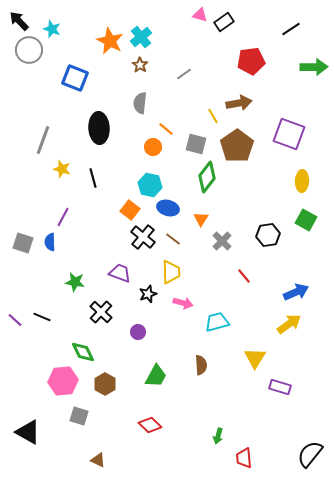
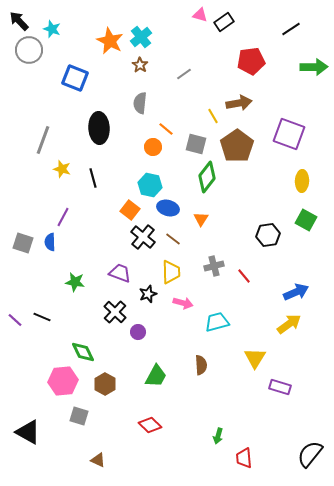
gray cross at (222, 241): moved 8 px left, 25 px down; rotated 30 degrees clockwise
black cross at (101, 312): moved 14 px right
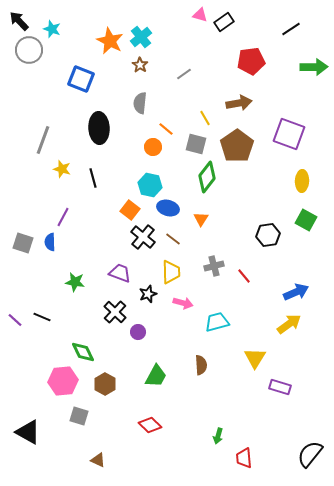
blue square at (75, 78): moved 6 px right, 1 px down
yellow line at (213, 116): moved 8 px left, 2 px down
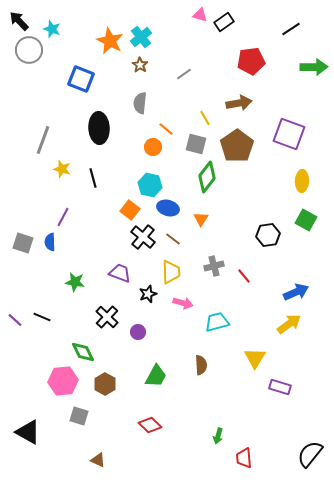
black cross at (115, 312): moved 8 px left, 5 px down
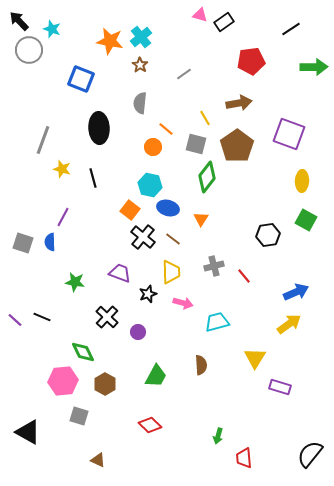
orange star at (110, 41): rotated 16 degrees counterclockwise
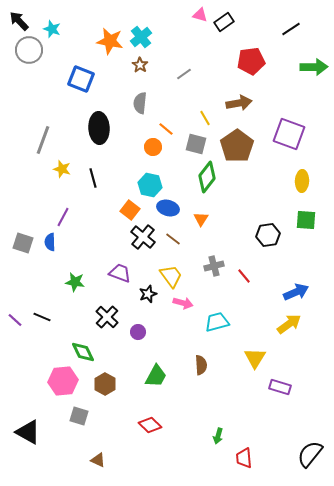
green square at (306, 220): rotated 25 degrees counterclockwise
yellow trapezoid at (171, 272): moved 4 px down; rotated 35 degrees counterclockwise
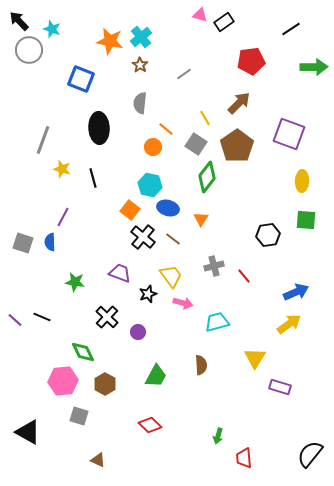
brown arrow at (239, 103): rotated 35 degrees counterclockwise
gray square at (196, 144): rotated 20 degrees clockwise
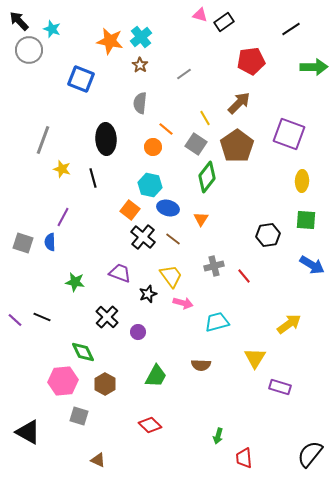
black ellipse at (99, 128): moved 7 px right, 11 px down
blue arrow at (296, 292): moved 16 px right, 27 px up; rotated 55 degrees clockwise
brown semicircle at (201, 365): rotated 96 degrees clockwise
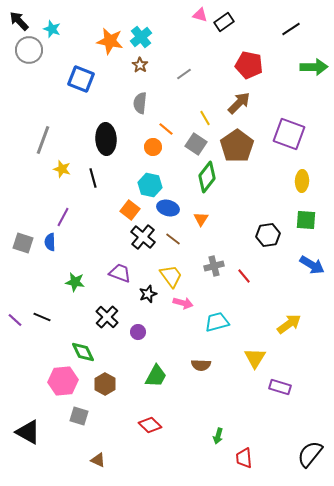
red pentagon at (251, 61): moved 2 px left, 4 px down; rotated 20 degrees clockwise
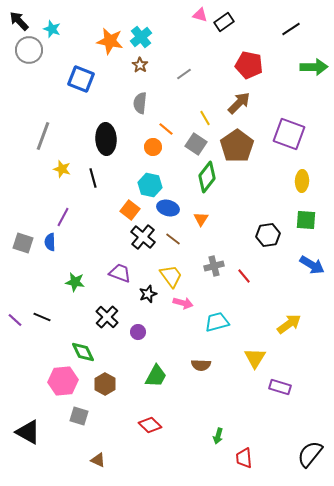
gray line at (43, 140): moved 4 px up
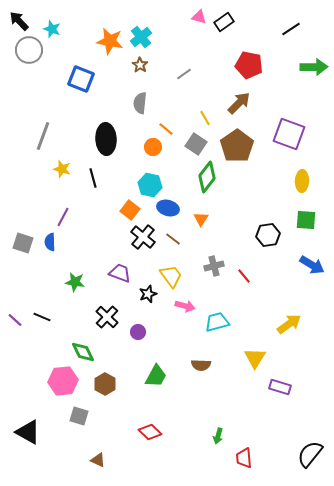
pink triangle at (200, 15): moved 1 px left, 2 px down
pink arrow at (183, 303): moved 2 px right, 3 px down
red diamond at (150, 425): moved 7 px down
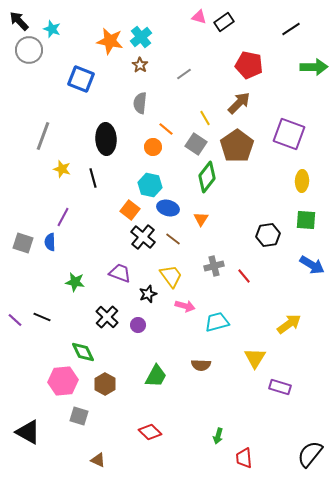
purple circle at (138, 332): moved 7 px up
